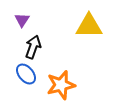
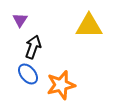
purple triangle: moved 2 px left
blue ellipse: moved 2 px right
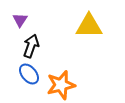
black arrow: moved 2 px left, 1 px up
blue ellipse: moved 1 px right
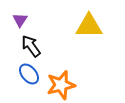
black arrow: rotated 55 degrees counterclockwise
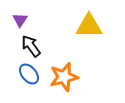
orange star: moved 3 px right, 8 px up
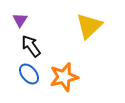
yellow triangle: rotated 44 degrees counterclockwise
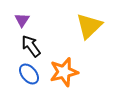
purple triangle: moved 2 px right
orange star: moved 5 px up
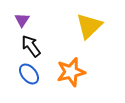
orange star: moved 7 px right
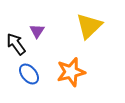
purple triangle: moved 15 px right, 11 px down
black arrow: moved 15 px left, 2 px up
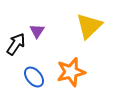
black arrow: rotated 70 degrees clockwise
blue ellipse: moved 5 px right, 3 px down
